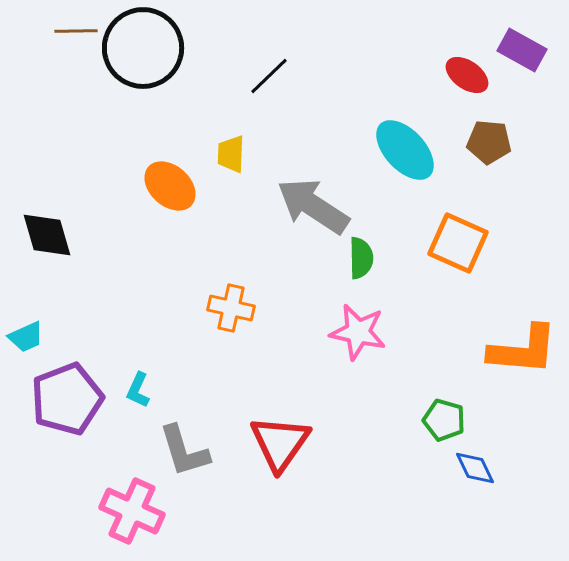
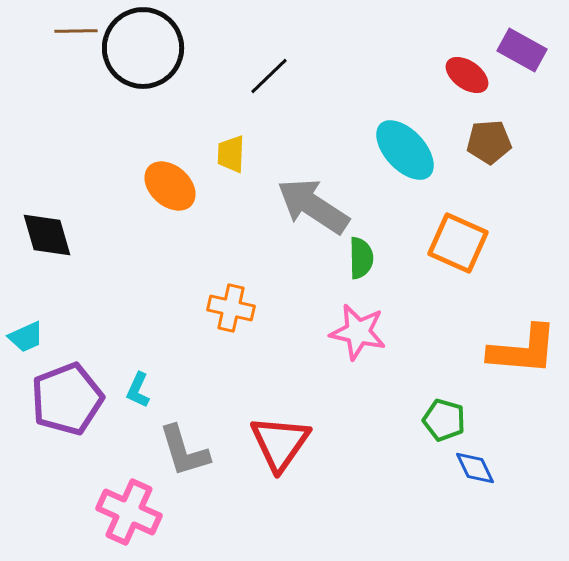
brown pentagon: rotated 9 degrees counterclockwise
pink cross: moved 3 px left, 1 px down
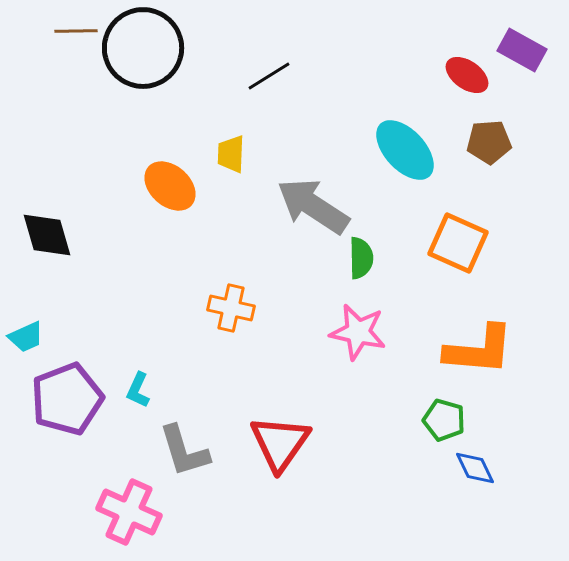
black line: rotated 12 degrees clockwise
orange L-shape: moved 44 px left
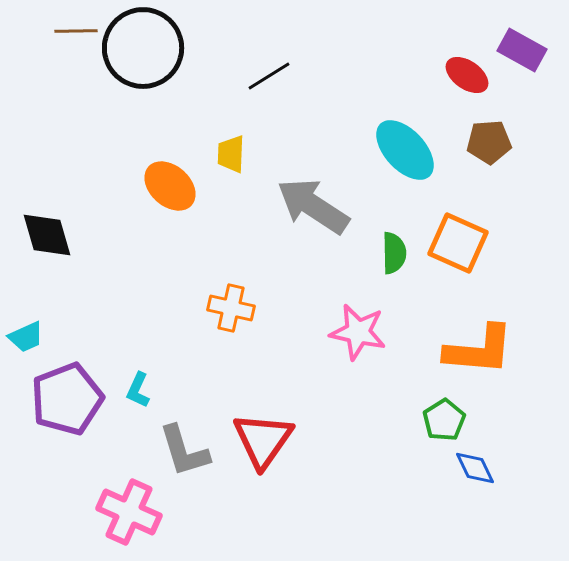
green semicircle: moved 33 px right, 5 px up
green pentagon: rotated 24 degrees clockwise
red triangle: moved 17 px left, 3 px up
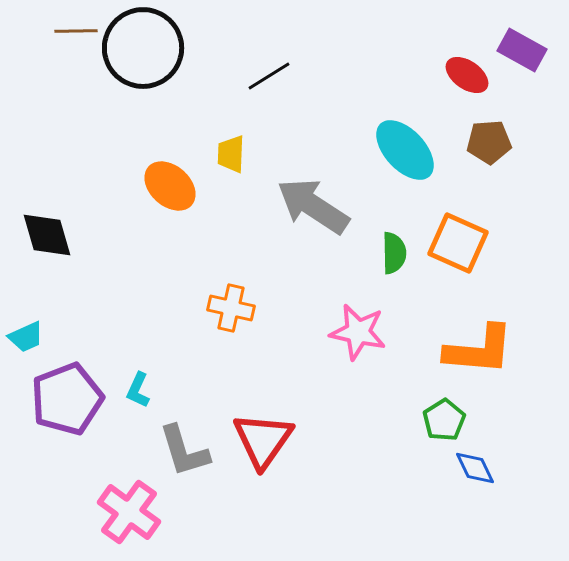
pink cross: rotated 12 degrees clockwise
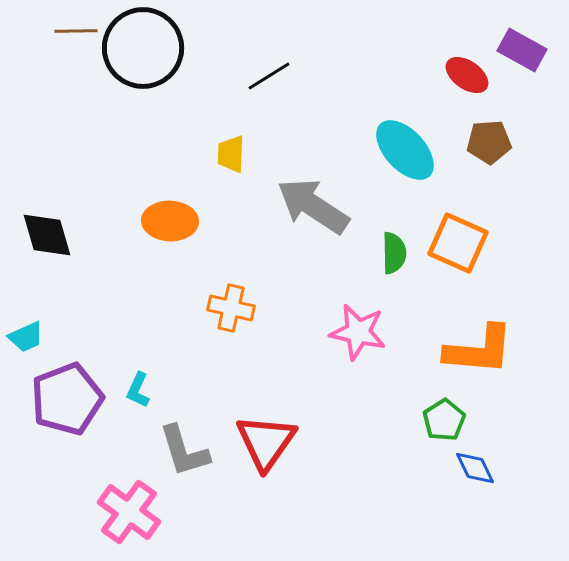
orange ellipse: moved 35 px down; rotated 40 degrees counterclockwise
red triangle: moved 3 px right, 2 px down
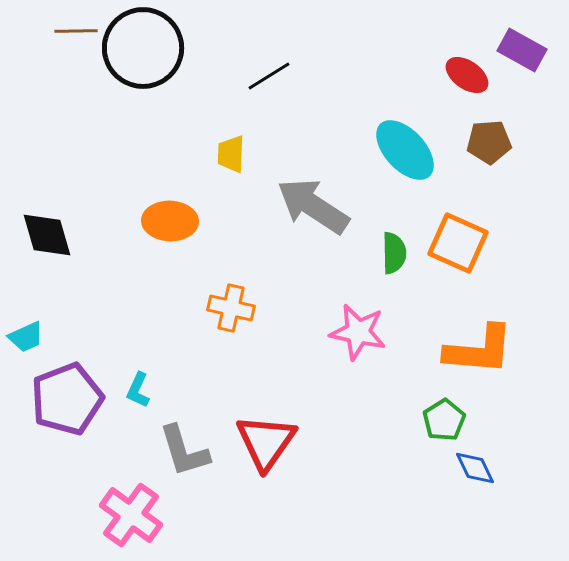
pink cross: moved 2 px right, 3 px down
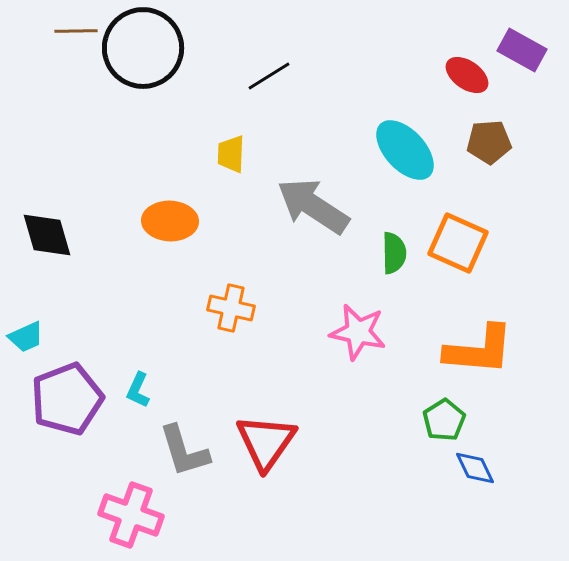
pink cross: rotated 16 degrees counterclockwise
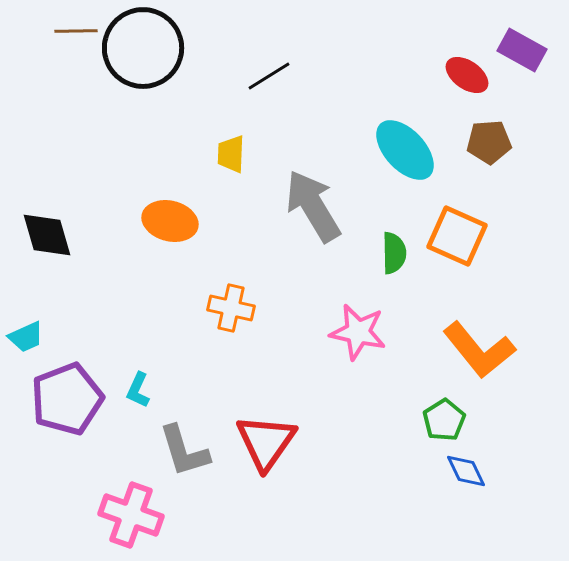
gray arrow: rotated 26 degrees clockwise
orange ellipse: rotated 12 degrees clockwise
orange square: moved 1 px left, 7 px up
orange L-shape: rotated 46 degrees clockwise
blue diamond: moved 9 px left, 3 px down
